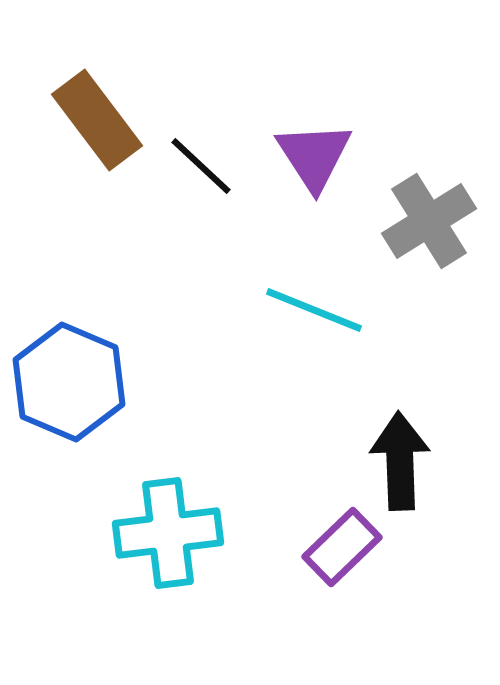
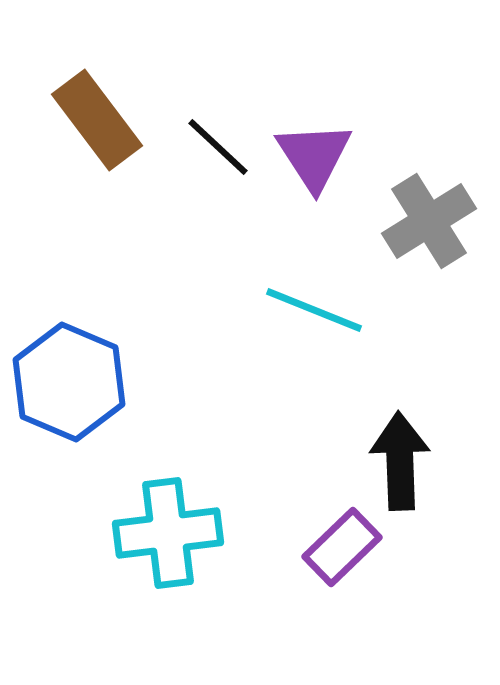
black line: moved 17 px right, 19 px up
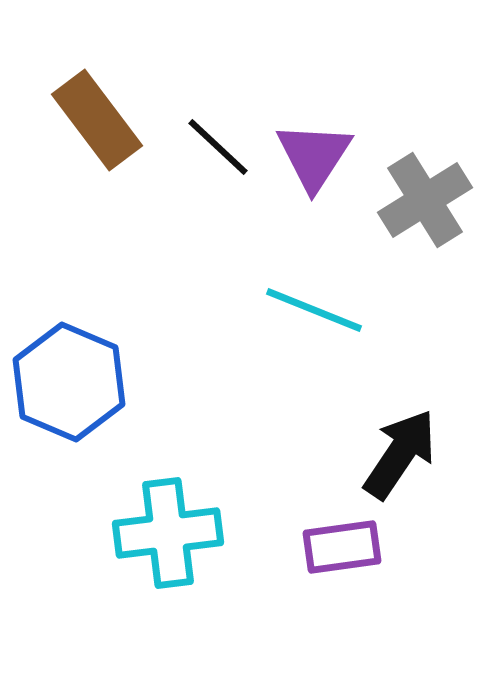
purple triangle: rotated 6 degrees clockwise
gray cross: moved 4 px left, 21 px up
black arrow: moved 7 px up; rotated 36 degrees clockwise
purple rectangle: rotated 36 degrees clockwise
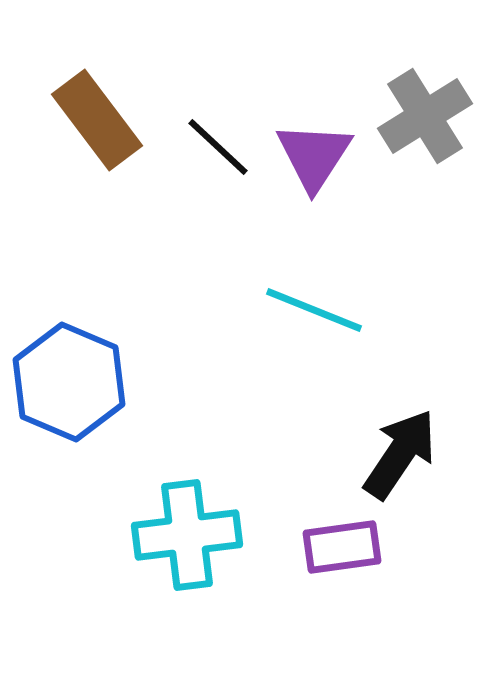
gray cross: moved 84 px up
cyan cross: moved 19 px right, 2 px down
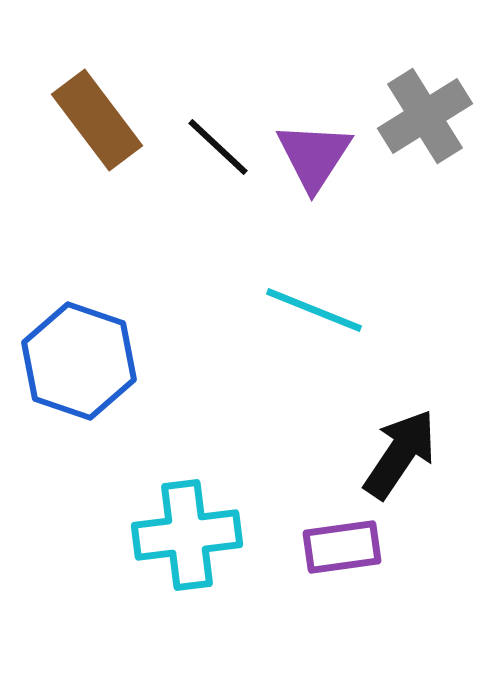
blue hexagon: moved 10 px right, 21 px up; rotated 4 degrees counterclockwise
